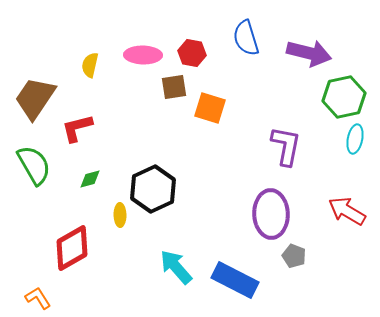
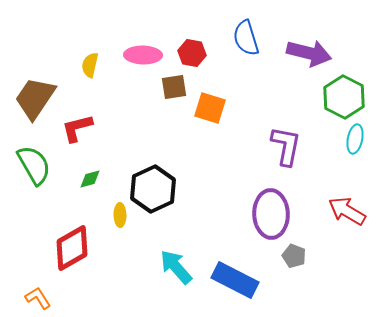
green hexagon: rotated 21 degrees counterclockwise
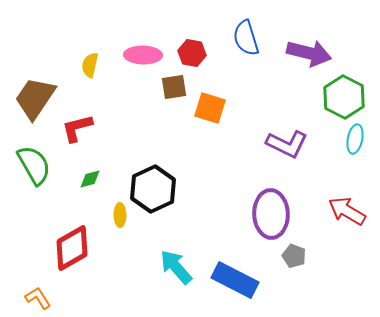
purple L-shape: moved 1 px right, 2 px up; rotated 105 degrees clockwise
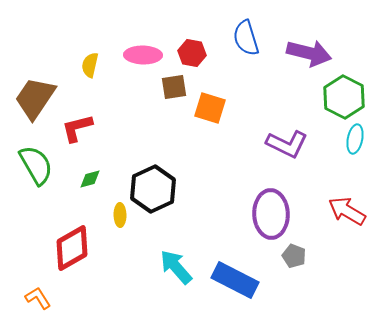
green semicircle: moved 2 px right
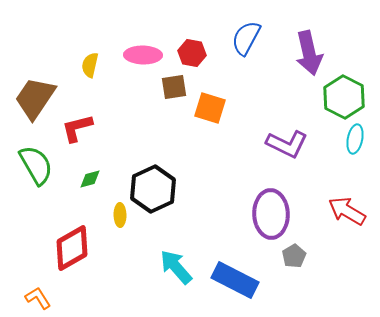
blue semicircle: rotated 45 degrees clockwise
purple arrow: rotated 63 degrees clockwise
gray pentagon: rotated 20 degrees clockwise
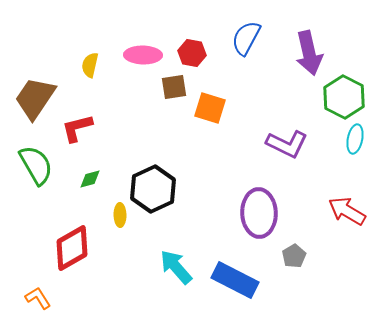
purple ellipse: moved 12 px left, 1 px up
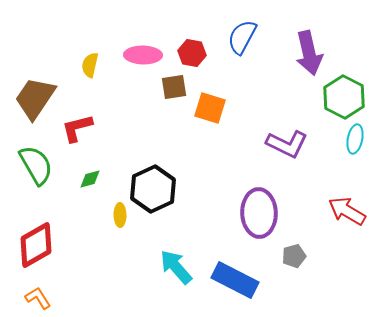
blue semicircle: moved 4 px left, 1 px up
red diamond: moved 36 px left, 3 px up
gray pentagon: rotated 15 degrees clockwise
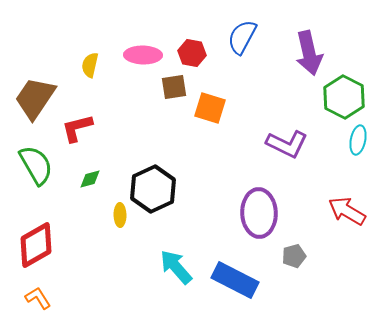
cyan ellipse: moved 3 px right, 1 px down
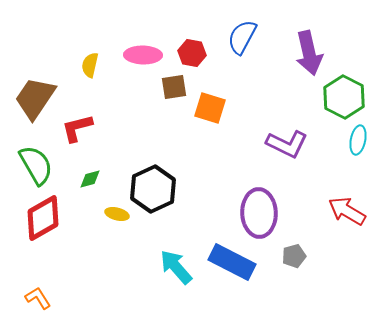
yellow ellipse: moved 3 px left, 1 px up; rotated 75 degrees counterclockwise
red diamond: moved 7 px right, 27 px up
blue rectangle: moved 3 px left, 18 px up
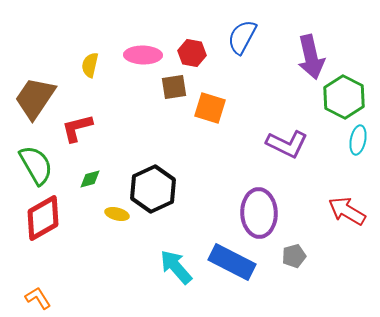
purple arrow: moved 2 px right, 4 px down
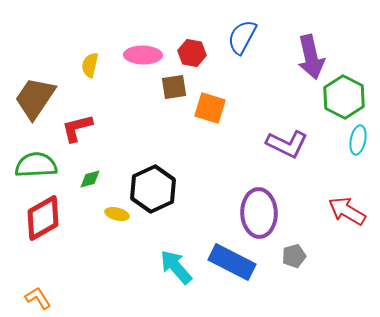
green semicircle: rotated 63 degrees counterclockwise
